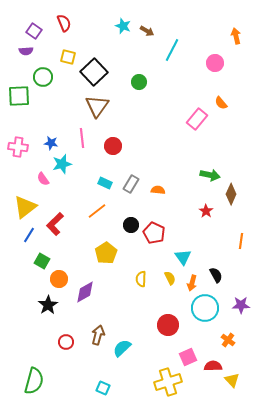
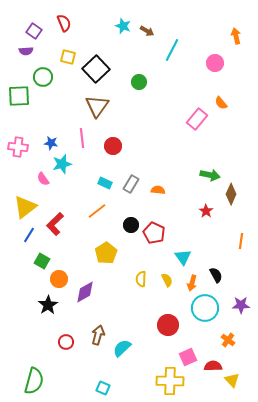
black square at (94, 72): moved 2 px right, 3 px up
yellow semicircle at (170, 278): moved 3 px left, 2 px down
yellow cross at (168, 382): moved 2 px right, 1 px up; rotated 20 degrees clockwise
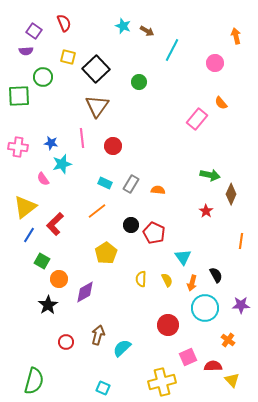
yellow cross at (170, 381): moved 8 px left, 1 px down; rotated 16 degrees counterclockwise
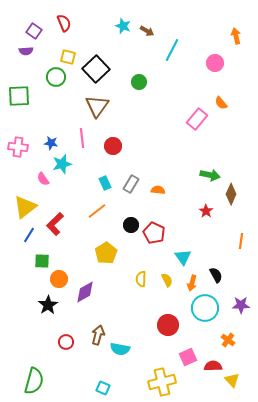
green circle at (43, 77): moved 13 px right
cyan rectangle at (105, 183): rotated 40 degrees clockwise
green square at (42, 261): rotated 28 degrees counterclockwise
cyan semicircle at (122, 348): moved 2 px left, 1 px down; rotated 126 degrees counterclockwise
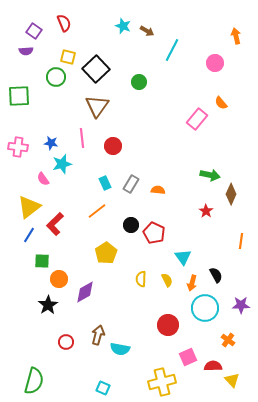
yellow triangle at (25, 207): moved 4 px right
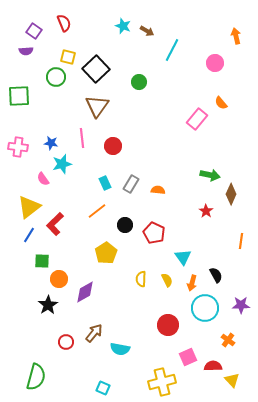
black circle at (131, 225): moved 6 px left
brown arrow at (98, 335): moved 4 px left, 2 px up; rotated 24 degrees clockwise
green semicircle at (34, 381): moved 2 px right, 4 px up
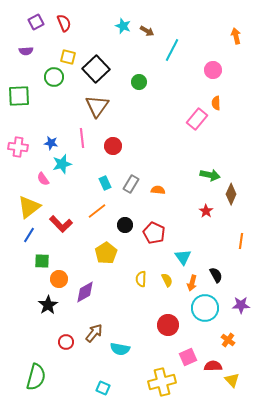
purple square at (34, 31): moved 2 px right, 9 px up; rotated 28 degrees clockwise
pink circle at (215, 63): moved 2 px left, 7 px down
green circle at (56, 77): moved 2 px left
orange semicircle at (221, 103): moved 5 px left; rotated 40 degrees clockwise
red L-shape at (55, 224): moved 6 px right; rotated 90 degrees counterclockwise
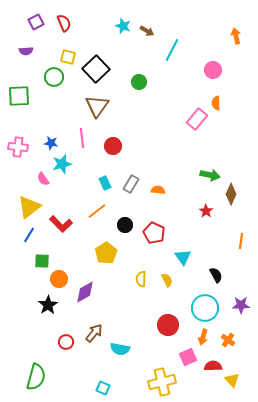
orange arrow at (192, 283): moved 11 px right, 54 px down
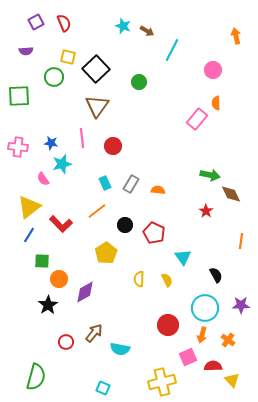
brown diamond at (231, 194): rotated 50 degrees counterclockwise
yellow semicircle at (141, 279): moved 2 px left
orange arrow at (203, 337): moved 1 px left, 2 px up
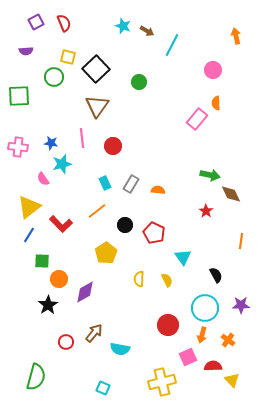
cyan line at (172, 50): moved 5 px up
